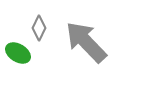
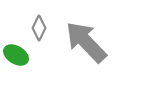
green ellipse: moved 2 px left, 2 px down
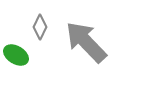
gray diamond: moved 1 px right, 1 px up
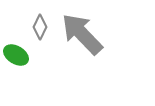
gray arrow: moved 4 px left, 8 px up
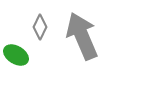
gray arrow: moved 2 px down; rotated 21 degrees clockwise
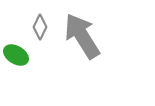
gray arrow: rotated 9 degrees counterclockwise
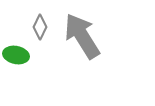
green ellipse: rotated 20 degrees counterclockwise
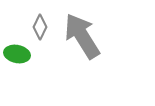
green ellipse: moved 1 px right, 1 px up
